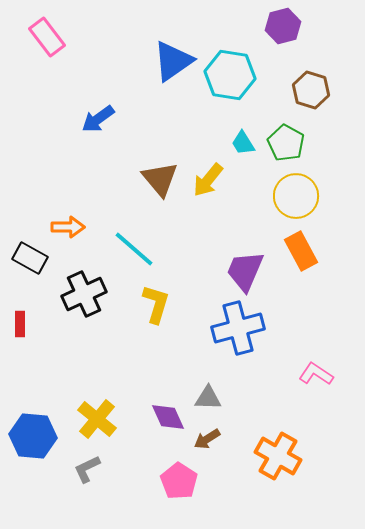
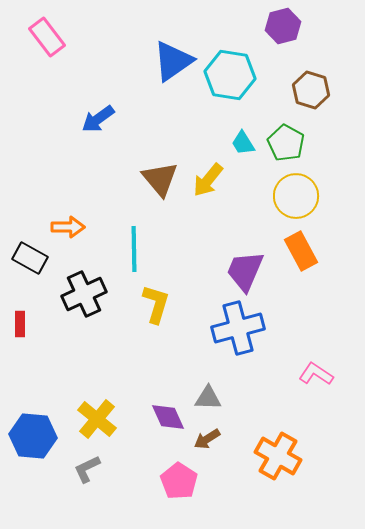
cyan line: rotated 48 degrees clockwise
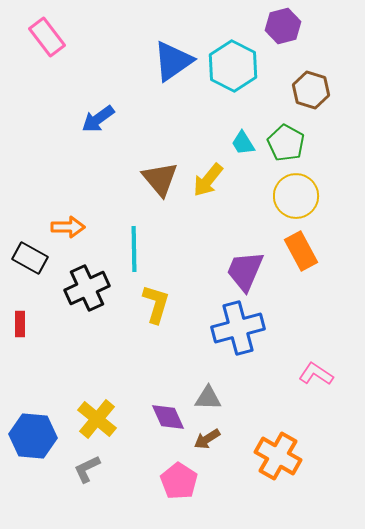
cyan hexagon: moved 3 px right, 9 px up; rotated 18 degrees clockwise
black cross: moved 3 px right, 6 px up
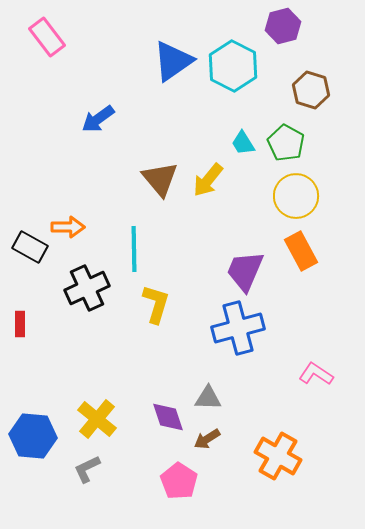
black rectangle: moved 11 px up
purple diamond: rotated 6 degrees clockwise
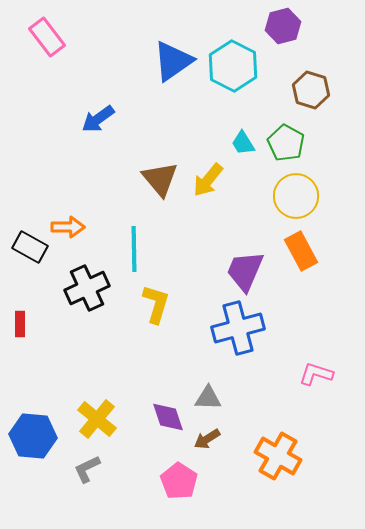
pink L-shape: rotated 16 degrees counterclockwise
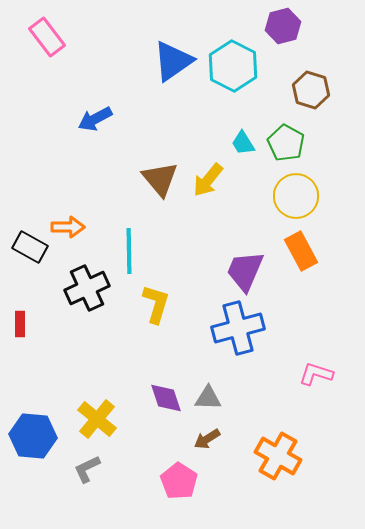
blue arrow: moved 3 px left; rotated 8 degrees clockwise
cyan line: moved 5 px left, 2 px down
purple diamond: moved 2 px left, 19 px up
